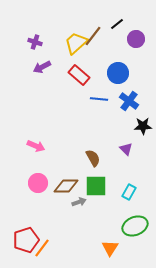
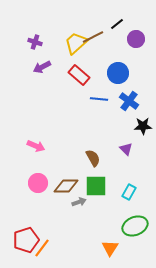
brown line: moved 1 px down; rotated 25 degrees clockwise
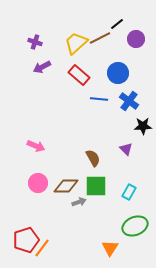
brown line: moved 7 px right, 1 px down
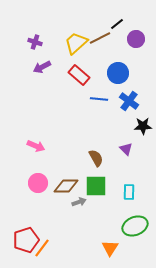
brown semicircle: moved 3 px right
cyan rectangle: rotated 28 degrees counterclockwise
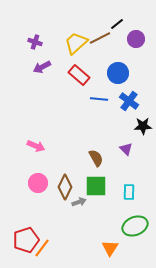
brown diamond: moved 1 px left, 1 px down; rotated 65 degrees counterclockwise
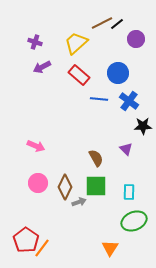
brown line: moved 2 px right, 15 px up
green ellipse: moved 1 px left, 5 px up
red pentagon: rotated 20 degrees counterclockwise
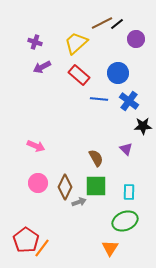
green ellipse: moved 9 px left
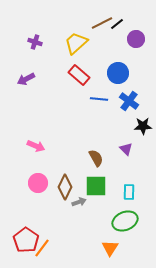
purple arrow: moved 16 px left, 12 px down
